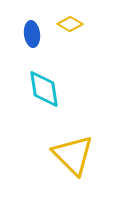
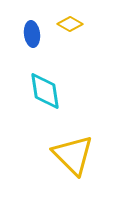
cyan diamond: moved 1 px right, 2 px down
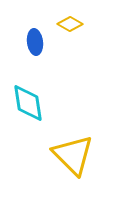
blue ellipse: moved 3 px right, 8 px down
cyan diamond: moved 17 px left, 12 px down
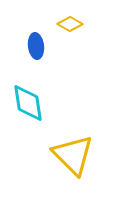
blue ellipse: moved 1 px right, 4 px down
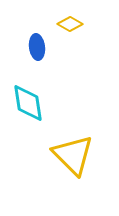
blue ellipse: moved 1 px right, 1 px down
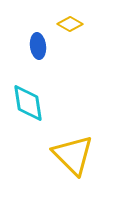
blue ellipse: moved 1 px right, 1 px up
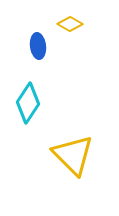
cyan diamond: rotated 42 degrees clockwise
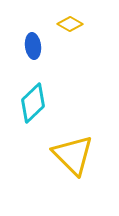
blue ellipse: moved 5 px left
cyan diamond: moved 5 px right; rotated 12 degrees clockwise
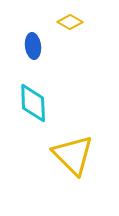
yellow diamond: moved 2 px up
cyan diamond: rotated 48 degrees counterclockwise
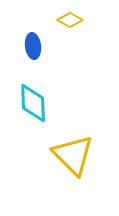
yellow diamond: moved 2 px up
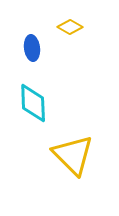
yellow diamond: moved 7 px down
blue ellipse: moved 1 px left, 2 px down
